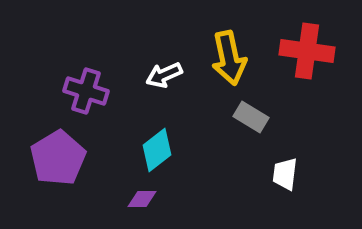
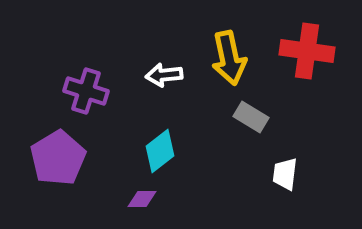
white arrow: rotated 18 degrees clockwise
cyan diamond: moved 3 px right, 1 px down
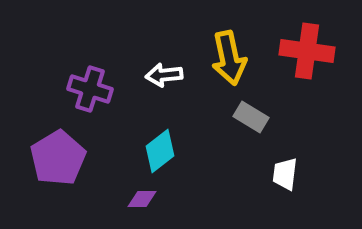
purple cross: moved 4 px right, 2 px up
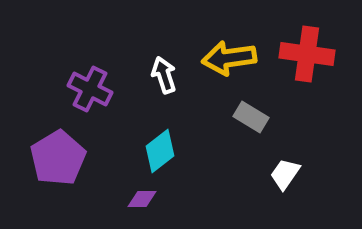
red cross: moved 3 px down
yellow arrow: rotated 94 degrees clockwise
white arrow: rotated 78 degrees clockwise
purple cross: rotated 9 degrees clockwise
white trapezoid: rotated 28 degrees clockwise
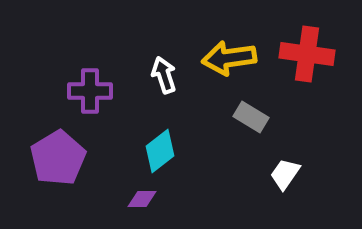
purple cross: moved 2 px down; rotated 27 degrees counterclockwise
